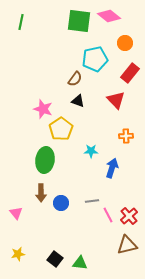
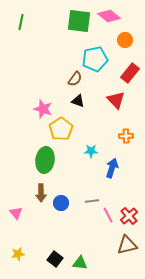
orange circle: moved 3 px up
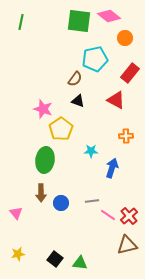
orange circle: moved 2 px up
red triangle: rotated 18 degrees counterclockwise
pink line: rotated 28 degrees counterclockwise
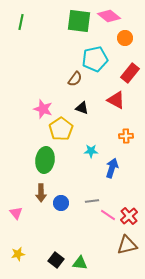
black triangle: moved 4 px right, 7 px down
black square: moved 1 px right, 1 px down
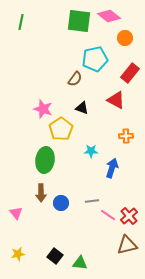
black square: moved 1 px left, 4 px up
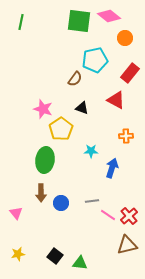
cyan pentagon: moved 1 px down
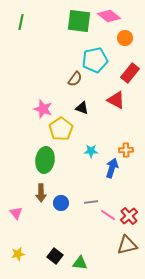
orange cross: moved 14 px down
gray line: moved 1 px left, 1 px down
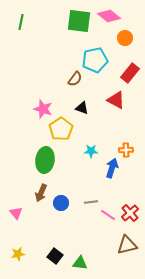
brown arrow: rotated 24 degrees clockwise
red cross: moved 1 px right, 3 px up
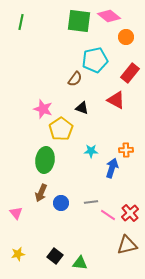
orange circle: moved 1 px right, 1 px up
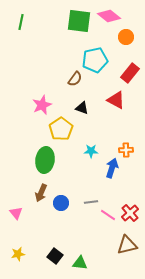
pink star: moved 1 px left, 4 px up; rotated 30 degrees clockwise
